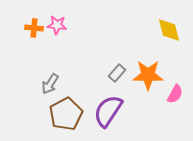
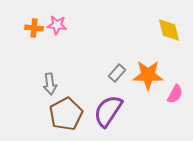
gray arrow: rotated 40 degrees counterclockwise
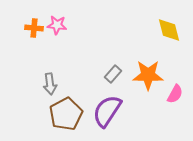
gray rectangle: moved 4 px left, 1 px down
purple semicircle: moved 1 px left
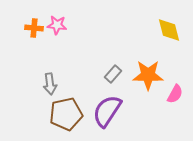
brown pentagon: rotated 16 degrees clockwise
